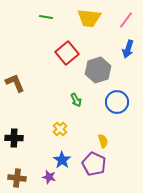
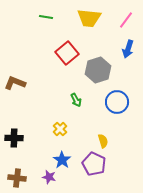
brown L-shape: rotated 45 degrees counterclockwise
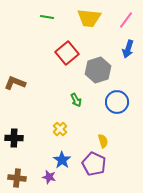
green line: moved 1 px right
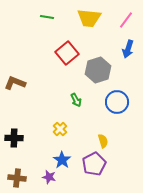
purple pentagon: rotated 20 degrees clockwise
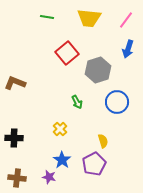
green arrow: moved 1 px right, 2 px down
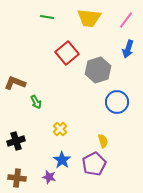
green arrow: moved 41 px left
black cross: moved 2 px right, 3 px down; rotated 18 degrees counterclockwise
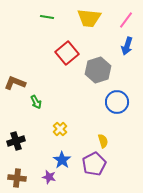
blue arrow: moved 1 px left, 3 px up
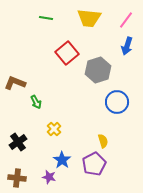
green line: moved 1 px left, 1 px down
yellow cross: moved 6 px left
black cross: moved 2 px right, 1 px down; rotated 18 degrees counterclockwise
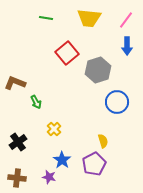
blue arrow: rotated 18 degrees counterclockwise
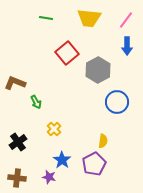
gray hexagon: rotated 10 degrees counterclockwise
yellow semicircle: rotated 24 degrees clockwise
